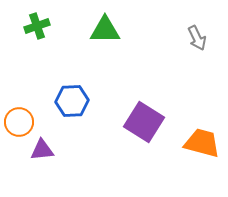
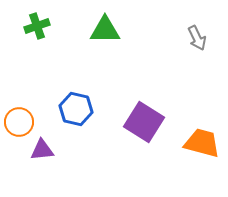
blue hexagon: moved 4 px right, 8 px down; rotated 16 degrees clockwise
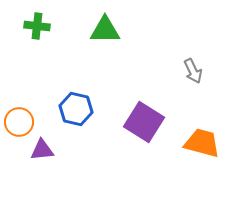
green cross: rotated 25 degrees clockwise
gray arrow: moved 4 px left, 33 px down
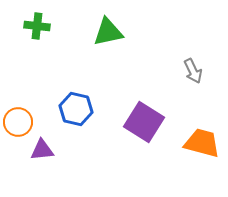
green triangle: moved 3 px right, 2 px down; rotated 12 degrees counterclockwise
orange circle: moved 1 px left
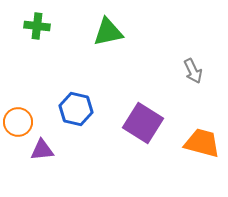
purple square: moved 1 px left, 1 px down
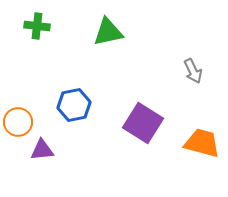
blue hexagon: moved 2 px left, 4 px up; rotated 24 degrees counterclockwise
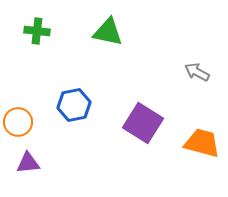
green cross: moved 5 px down
green triangle: rotated 24 degrees clockwise
gray arrow: moved 4 px right, 1 px down; rotated 145 degrees clockwise
purple triangle: moved 14 px left, 13 px down
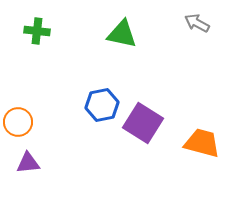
green triangle: moved 14 px right, 2 px down
gray arrow: moved 49 px up
blue hexagon: moved 28 px right
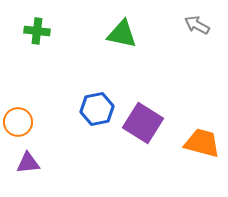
gray arrow: moved 2 px down
blue hexagon: moved 5 px left, 4 px down
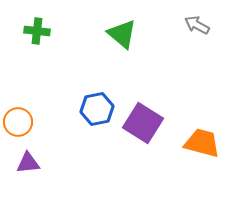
green triangle: rotated 28 degrees clockwise
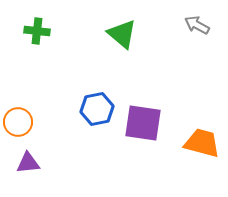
purple square: rotated 24 degrees counterclockwise
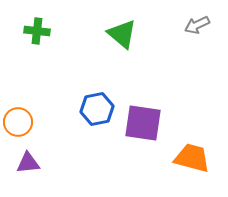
gray arrow: rotated 55 degrees counterclockwise
orange trapezoid: moved 10 px left, 15 px down
